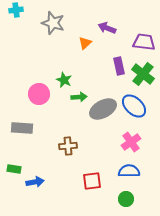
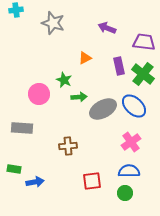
orange triangle: moved 15 px down; rotated 16 degrees clockwise
green circle: moved 1 px left, 6 px up
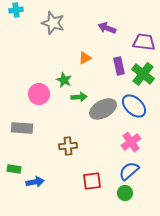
blue semicircle: rotated 40 degrees counterclockwise
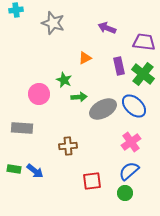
blue arrow: moved 11 px up; rotated 48 degrees clockwise
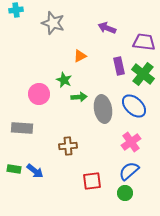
orange triangle: moved 5 px left, 2 px up
gray ellipse: rotated 72 degrees counterclockwise
